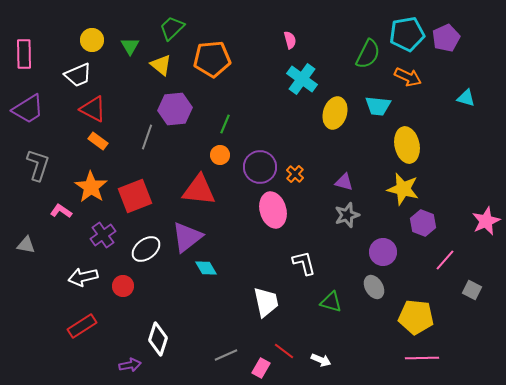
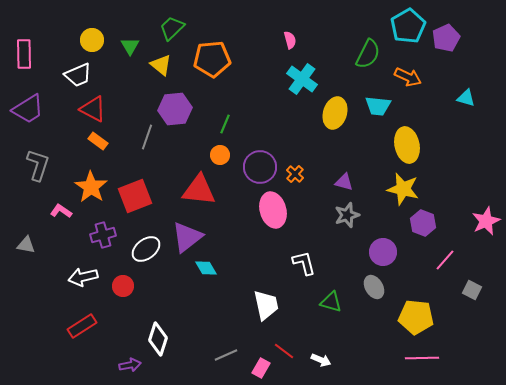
cyan pentagon at (407, 34): moved 1 px right, 8 px up; rotated 20 degrees counterclockwise
purple cross at (103, 235): rotated 20 degrees clockwise
white trapezoid at (266, 302): moved 3 px down
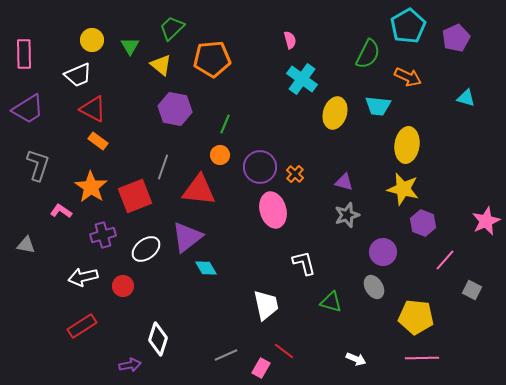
purple pentagon at (446, 38): moved 10 px right
purple hexagon at (175, 109): rotated 16 degrees clockwise
gray line at (147, 137): moved 16 px right, 30 px down
yellow ellipse at (407, 145): rotated 20 degrees clockwise
white arrow at (321, 360): moved 35 px right, 1 px up
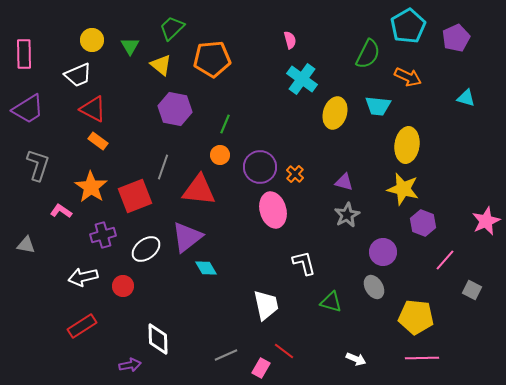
gray star at (347, 215): rotated 10 degrees counterclockwise
white diamond at (158, 339): rotated 20 degrees counterclockwise
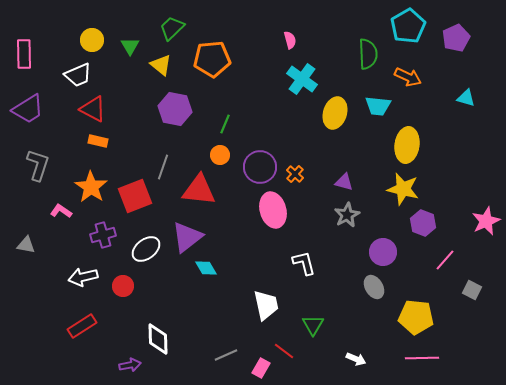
green semicircle at (368, 54): rotated 28 degrees counterclockwise
orange rectangle at (98, 141): rotated 24 degrees counterclockwise
green triangle at (331, 302): moved 18 px left, 23 px down; rotated 45 degrees clockwise
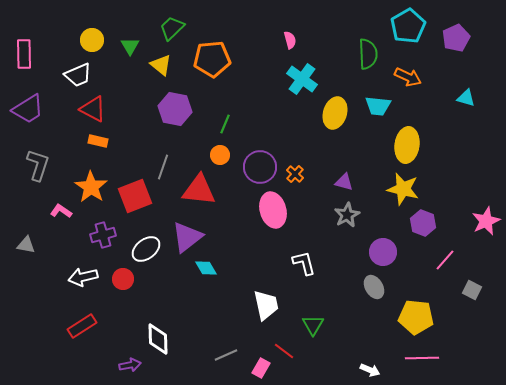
red circle at (123, 286): moved 7 px up
white arrow at (356, 359): moved 14 px right, 11 px down
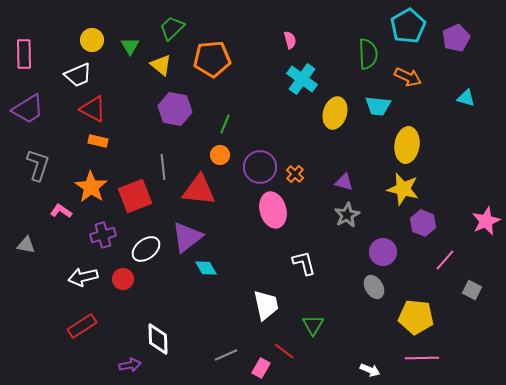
gray line at (163, 167): rotated 25 degrees counterclockwise
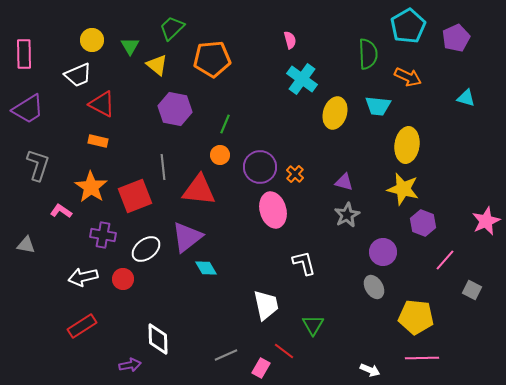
yellow triangle at (161, 65): moved 4 px left
red triangle at (93, 109): moved 9 px right, 5 px up
purple cross at (103, 235): rotated 25 degrees clockwise
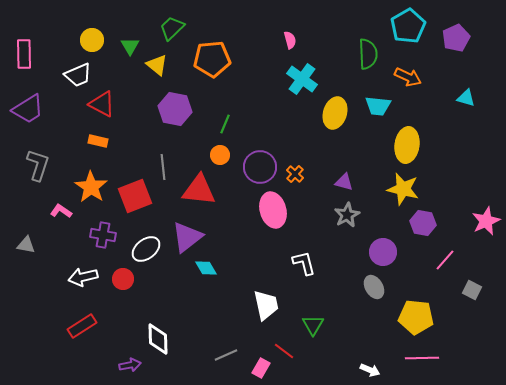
purple hexagon at (423, 223): rotated 10 degrees counterclockwise
